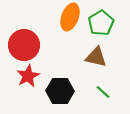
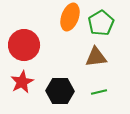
brown triangle: rotated 20 degrees counterclockwise
red star: moved 6 px left, 6 px down
green line: moved 4 px left; rotated 56 degrees counterclockwise
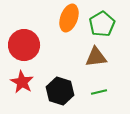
orange ellipse: moved 1 px left, 1 px down
green pentagon: moved 1 px right, 1 px down
red star: rotated 15 degrees counterclockwise
black hexagon: rotated 16 degrees clockwise
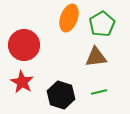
black hexagon: moved 1 px right, 4 px down
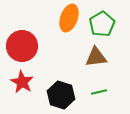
red circle: moved 2 px left, 1 px down
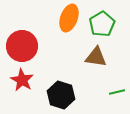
brown triangle: rotated 15 degrees clockwise
red star: moved 2 px up
green line: moved 18 px right
